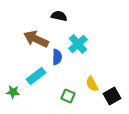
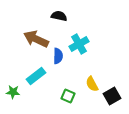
cyan cross: moved 1 px right; rotated 12 degrees clockwise
blue semicircle: moved 1 px right, 1 px up
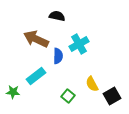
black semicircle: moved 2 px left
green square: rotated 16 degrees clockwise
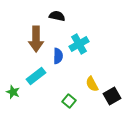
brown arrow: rotated 115 degrees counterclockwise
green star: rotated 16 degrees clockwise
green square: moved 1 px right, 5 px down
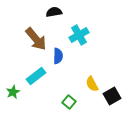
black semicircle: moved 3 px left, 4 px up; rotated 21 degrees counterclockwise
brown arrow: rotated 40 degrees counterclockwise
cyan cross: moved 9 px up
green star: rotated 24 degrees clockwise
green square: moved 1 px down
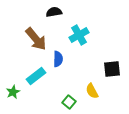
blue semicircle: moved 3 px down
yellow semicircle: moved 7 px down
black square: moved 27 px up; rotated 24 degrees clockwise
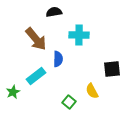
cyan cross: rotated 30 degrees clockwise
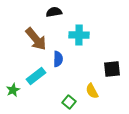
green star: moved 2 px up
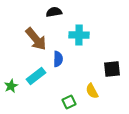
green star: moved 2 px left, 4 px up
green square: rotated 24 degrees clockwise
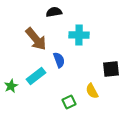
blue semicircle: moved 1 px right, 1 px down; rotated 21 degrees counterclockwise
black square: moved 1 px left
